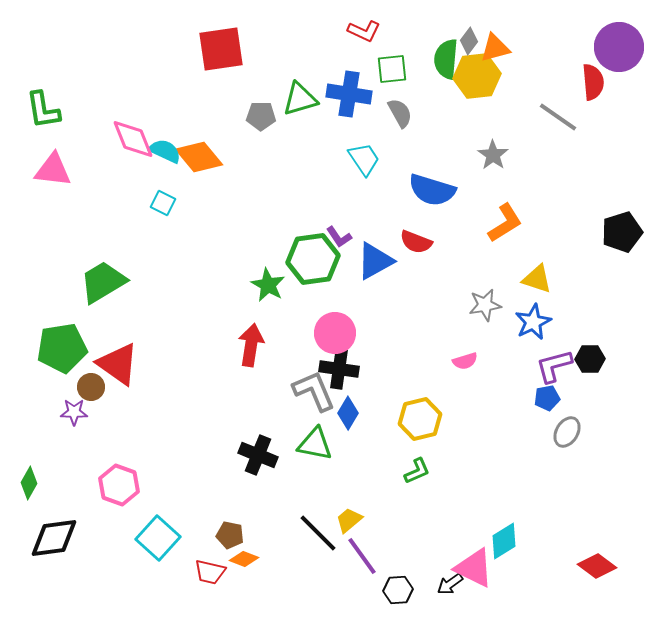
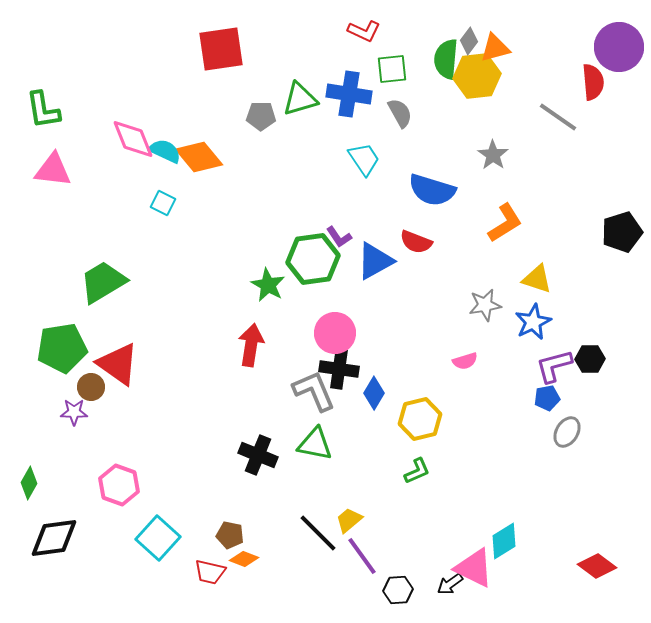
blue diamond at (348, 413): moved 26 px right, 20 px up
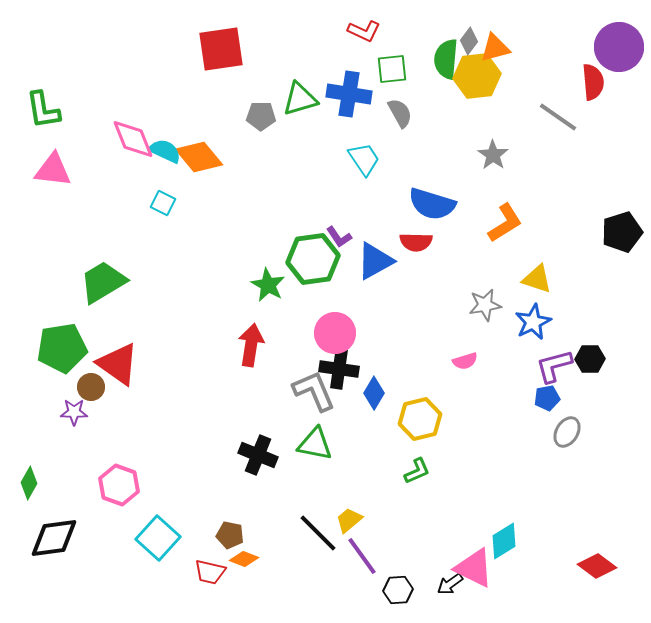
blue semicircle at (432, 190): moved 14 px down
red semicircle at (416, 242): rotated 20 degrees counterclockwise
